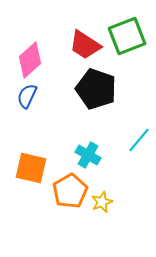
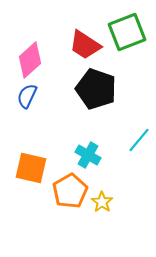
green square: moved 4 px up
yellow star: rotated 15 degrees counterclockwise
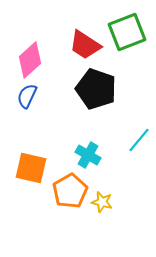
yellow star: rotated 20 degrees counterclockwise
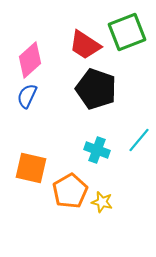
cyan cross: moved 9 px right, 5 px up; rotated 10 degrees counterclockwise
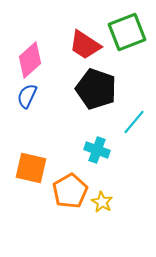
cyan line: moved 5 px left, 18 px up
yellow star: rotated 15 degrees clockwise
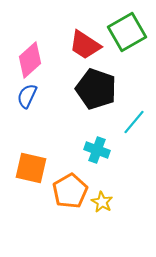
green square: rotated 9 degrees counterclockwise
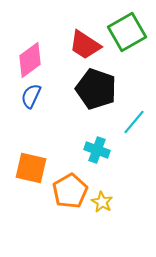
pink diamond: rotated 6 degrees clockwise
blue semicircle: moved 4 px right
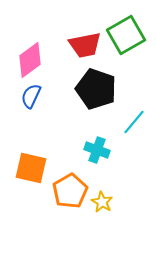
green square: moved 1 px left, 3 px down
red trapezoid: rotated 44 degrees counterclockwise
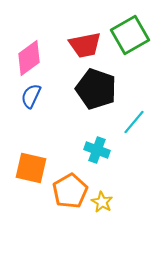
green square: moved 4 px right
pink diamond: moved 1 px left, 2 px up
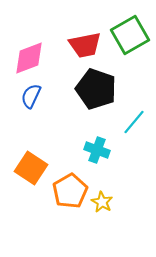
pink diamond: rotated 15 degrees clockwise
orange square: rotated 20 degrees clockwise
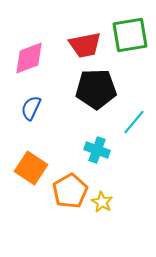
green square: rotated 21 degrees clockwise
black pentagon: rotated 21 degrees counterclockwise
blue semicircle: moved 12 px down
